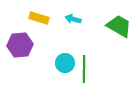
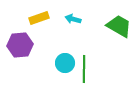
yellow rectangle: rotated 36 degrees counterclockwise
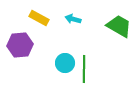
yellow rectangle: rotated 48 degrees clockwise
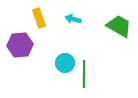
yellow rectangle: rotated 42 degrees clockwise
green line: moved 5 px down
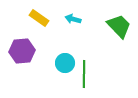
yellow rectangle: rotated 36 degrees counterclockwise
green trapezoid: rotated 16 degrees clockwise
purple hexagon: moved 2 px right, 6 px down
